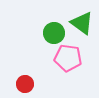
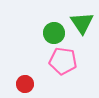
green triangle: rotated 20 degrees clockwise
pink pentagon: moved 5 px left, 3 px down
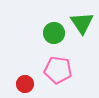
pink pentagon: moved 5 px left, 9 px down
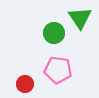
green triangle: moved 2 px left, 5 px up
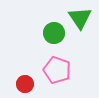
pink pentagon: moved 1 px left; rotated 12 degrees clockwise
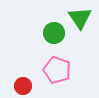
red circle: moved 2 px left, 2 px down
